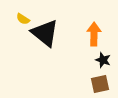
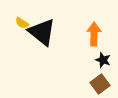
yellow semicircle: moved 1 px left, 4 px down
black triangle: moved 3 px left, 1 px up
brown square: rotated 24 degrees counterclockwise
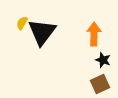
yellow semicircle: rotated 88 degrees clockwise
black triangle: rotated 28 degrees clockwise
brown square: rotated 12 degrees clockwise
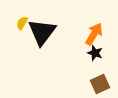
orange arrow: rotated 30 degrees clockwise
black star: moved 8 px left, 7 px up
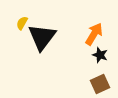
black triangle: moved 5 px down
black star: moved 5 px right, 2 px down
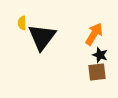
yellow semicircle: rotated 32 degrees counterclockwise
brown square: moved 3 px left, 12 px up; rotated 18 degrees clockwise
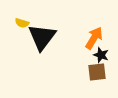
yellow semicircle: rotated 72 degrees counterclockwise
orange arrow: moved 4 px down
black star: moved 1 px right
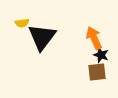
yellow semicircle: rotated 24 degrees counterclockwise
orange arrow: rotated 55 degrees counterclockwise
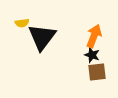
orange arrow: moved 2 px up; rotated 45 degrees clockwise
black star: moved 9 px left
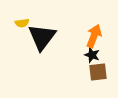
brown square: moved 1 px right
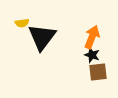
orange arrow: moved 2 px left, 1 px down
